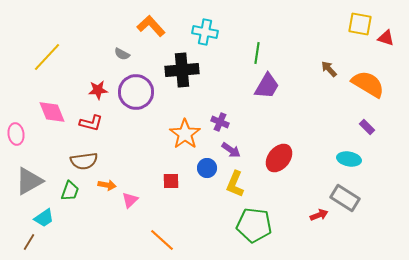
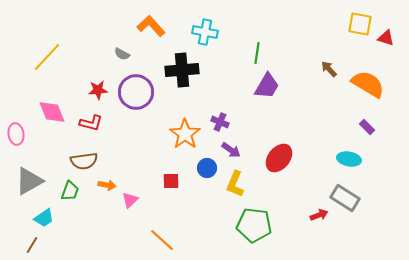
brown line: moved 3 px right, 3 px down
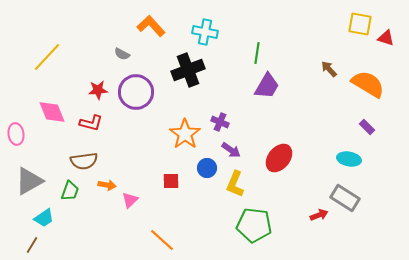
black cross: moved 6 px right; rotated 16 degrees counterclockwise
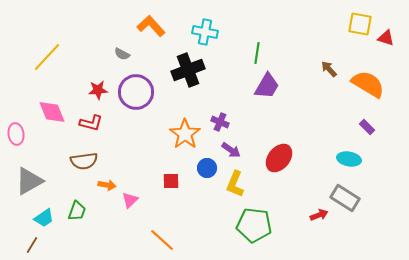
green trapezoid: moved 7 px right, 20 px down
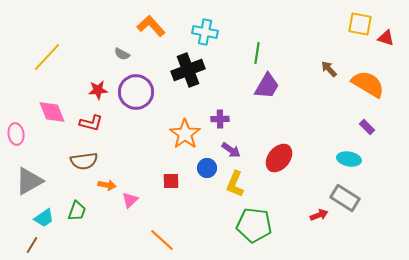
purple cross: moved 3 px up; rotated 24 degrees counterclockwise
